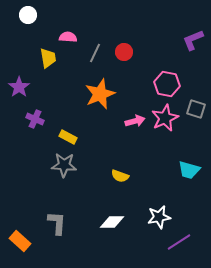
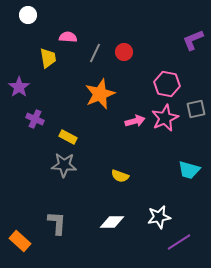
gray square: rotated 30 degrees counterclockwise
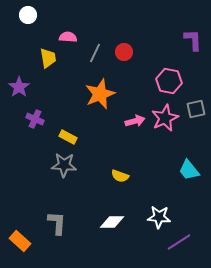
purple L-shape: rotated 110 degrees clockwise
pink hexagon: moved 2 px right, 3 px up
cyan trapezoid: rotated 35 degrees clockwise
white star: rotated 15 degrees clockwise
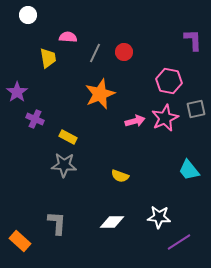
purple star: moved 2 px left, 5 px down
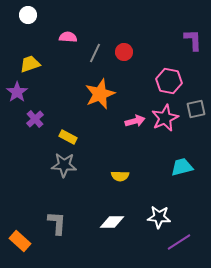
yellow trapezoid: moved 18 px left, 6 px down; rotated 100 degrees counterclockwise
purple cross: rotated 24 degrees clockwise
cyan trapezoid: moved 7 px left, 3 px up; rotated 115 degrees clockwise
yellow semicircle: rotated 18 degrees counterclockwise
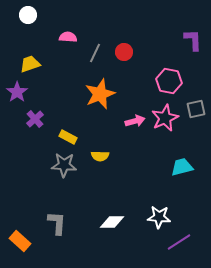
yellow semicircle: moved 20 px left, 20 px up
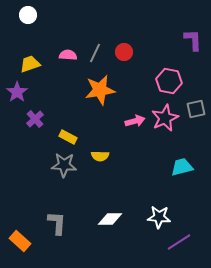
pink semicircle: moved 18 px down
orange star: moved 4 px up; rotated 12 degrees clockwise
white diamond: moved 2 px left, 3 px up
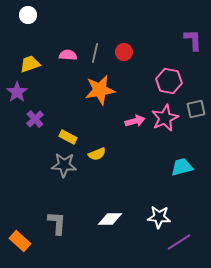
gray line: rotated 12 degrees counterclockwise
yellow semicircle: moved 3 px left, 2 px up; rotated 24 degrees counterclockwise
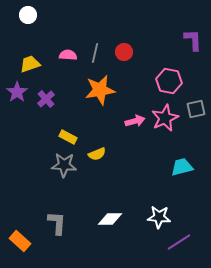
purple cross: moved 11 px right, 20 px up
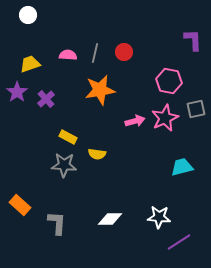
yellow semicircle: rotated 30 degrees clockwise
orange rectangle: moved 36 px up
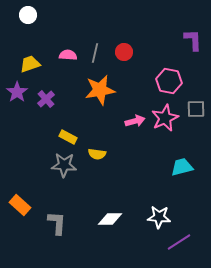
gray square: rotated 12 degrees clockwise
